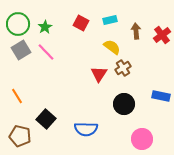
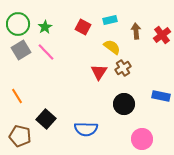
red square: moved 2 px right, 4 px down
red triangle: moved 2 px up
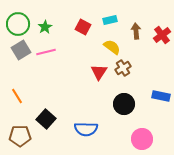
pink line: rotated 60 degrees counterclockwise
brown pentagon: rotated 15 degrees counterclockwise
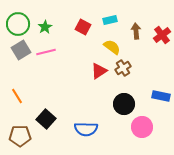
red triangle: moved 1 px up; rotated 24 degrees clockwise
pink circle: moved 12 px up
